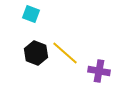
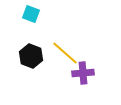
black hexagon: moved 5 px left, 3 px down
purple cross: moved 16 px left, 2 px down; rotated 15 degrees counterclockwise
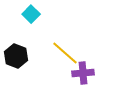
cyan square: rotated 24 degrees clockwise
black hexagon: moved 15 px left
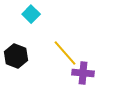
yellow line: rotated 8 degrees clockwise
purple cross: rotated 10 degrees clockwise
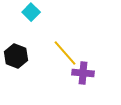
cyan square: moved 2 px up
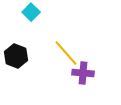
yellow line: moved 1 px right
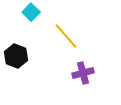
yellow line: moved 17 px up
purple cross: rotated 20 degrees counterclockwise
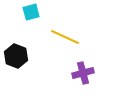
cyan square: rotated 30 degrees clockwise
yellow line: moved 1 px left, 1 px down; rotated 24 degrees counterclockwise
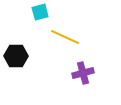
cyan square: moved 9 px right
black hexagon: rotated 20 degrees counterclockwise
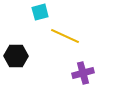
yellow line: moved 1 px up
